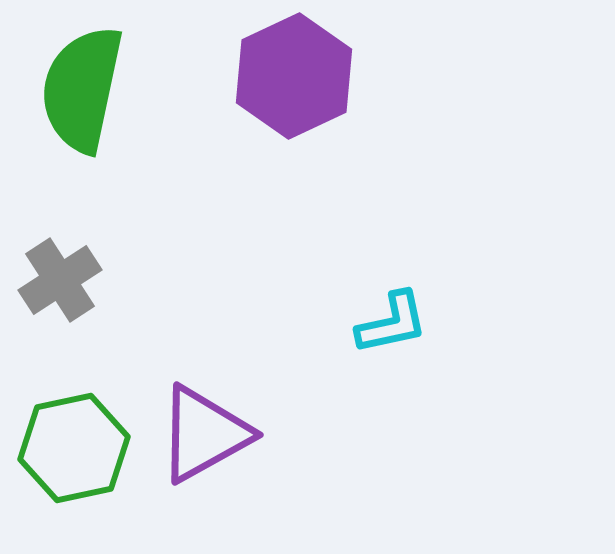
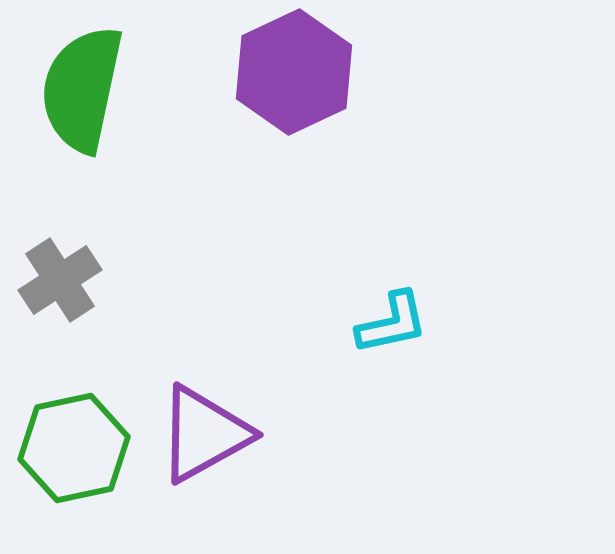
purple hexagon: moved 4 px up
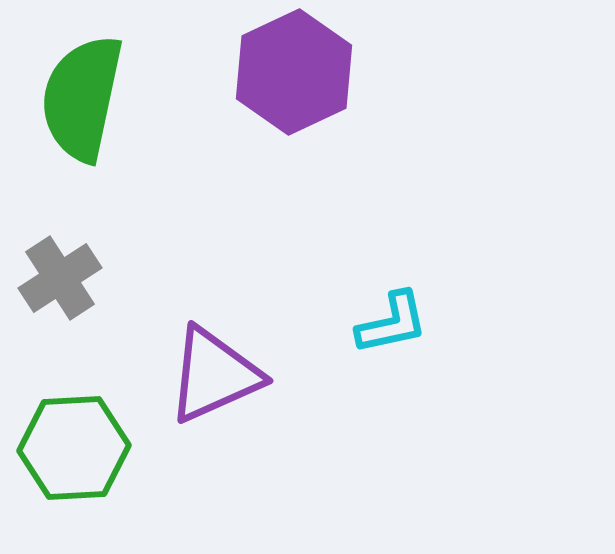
green semicircle: moved 9 px down
gray cross: moved 2 px up
purple triangle: moved 10 px right, 59 px up; rotated 5 degrees clockwise
green hexagon: rotated 9 degrees clockwise
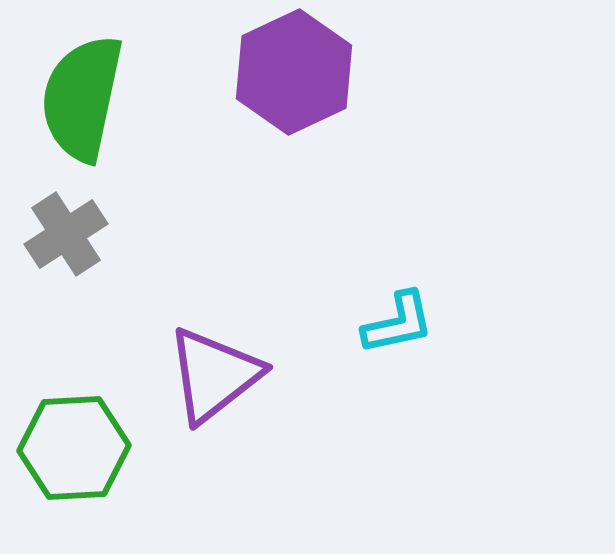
gray cross: moved 6 px right, 44 px up
cyan L-shape: moved 6 px right
purple triangle: rotated 14 degrees counterclockwise
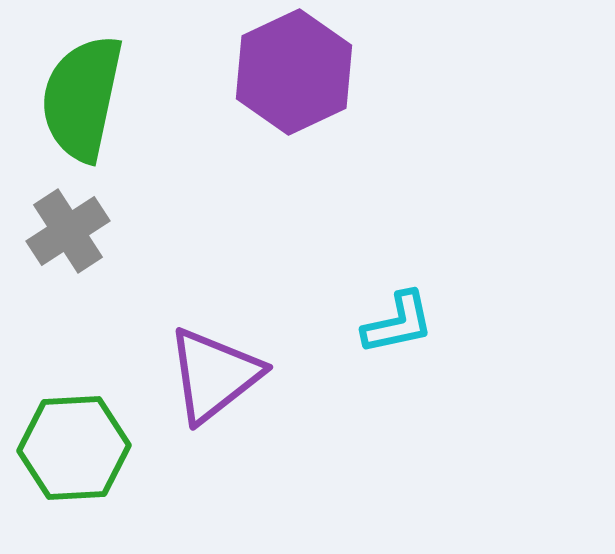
gray cross: moved 2 px right, 3 px up
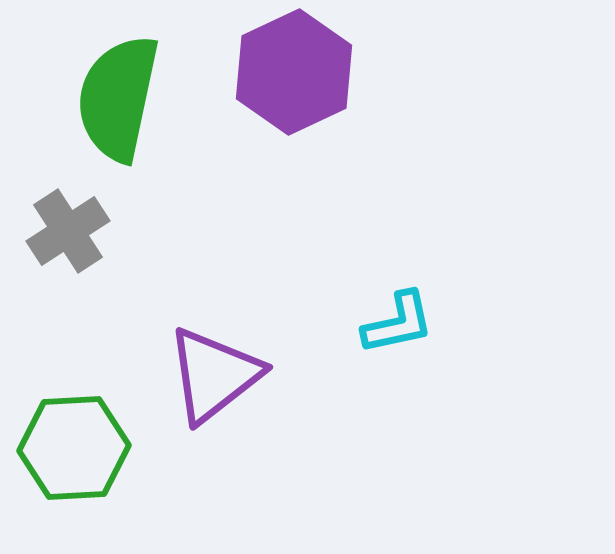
green semicircle: moved 36 px right
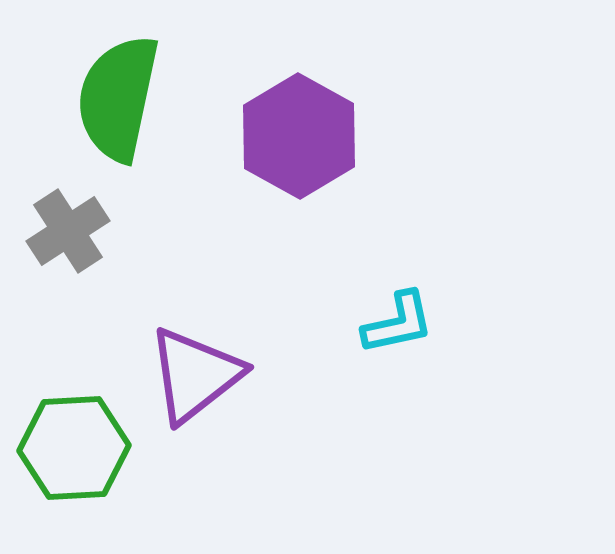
purple hexagon: moved 5 px right, 64 px down; rotated 6 degrees counterclockwise
purple triangle: moved 19 px left
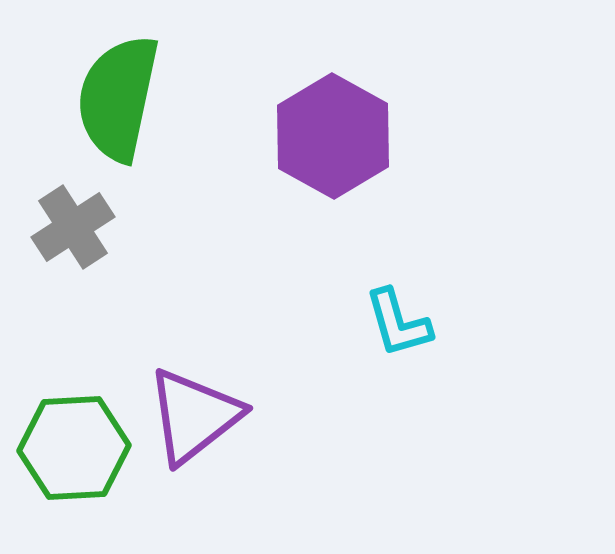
purple hexagon: moved 34 px right
gray cross: moved 5 px right, 4 px up
cyan L-shape: rotated 86 degrees clockwise
purple triangle: moved 1 px left, 41 px down
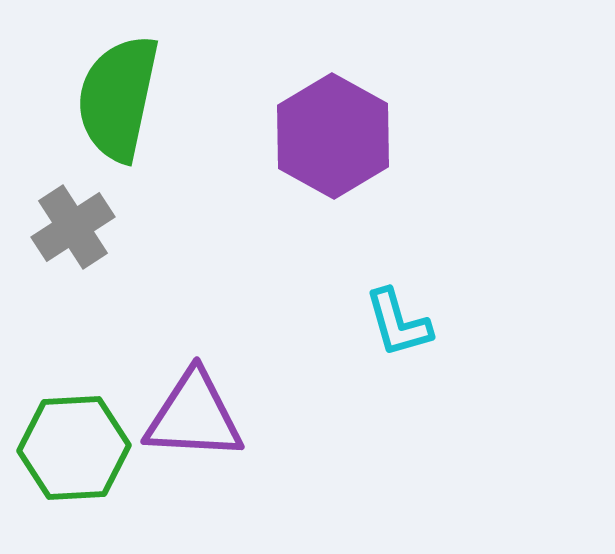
purple triangle: rotated 41 degrees clockwise
